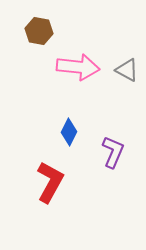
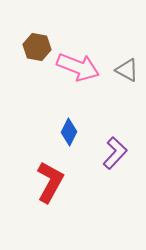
brown hexagon: moved 2 px left, 16 px down
pink arrow: rotated 15 degrees clockwise
purple L-shape: moved 2 px right, 1 px down; rotated 20 degrees clockwise
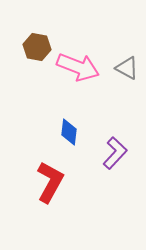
gray triangle: moved 2 px up
blue diamond: rotated 20 degrees counterclockwise
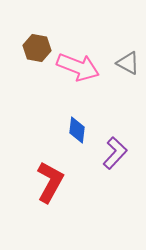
brown hexagon: moved 1 px down
gray triangle: moved 1 px right, 5 px up
blue diamond: moved 8 px right, 2 px up
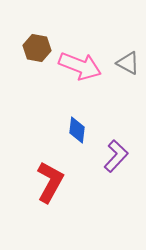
pink arrow: moved 2 px right, 1 px up
purple L-shape: moved 1 px right, 3 px down
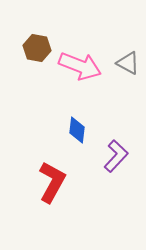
red L-shape: moved 2 px right
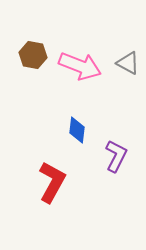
brown hexagon: moved 4 px left, 7 px down
purple L-shape: rotated 16 degrees counterclockwise
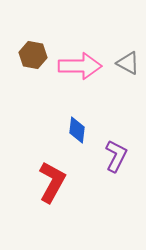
pink arrow: rotated 21 degrees counterclockwise
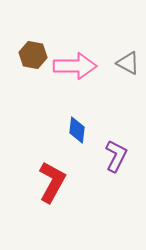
pink arrow: moved 5 px left
